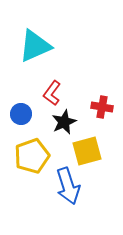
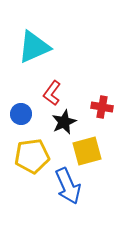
cyan triangle: moved 1 px left, 1 px down
yellow pentagon: rotated 12 degrees clockwise
blue arrow: rotated 6 degrees counterclockwise
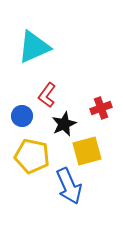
red L-shape: moved 5 px left, 2 px down
red cross: moved 1 px left, 1 px down; rotated 30 degrees counterclockwise
blue circle: moved 1 px right, 2 px down
black star: moved 2 px down
yellow pentagon: rotated 20 degrees clockwise
blue arrow: moved 1 px right
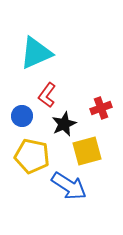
cyan triangle: moved 2 px right, 6 px down
blue arrow: rotated 33 degrees counterclockwise
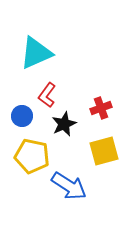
yellow square: moved 17 px right
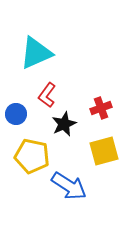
blue circle: moved 6 px left, 2 px up
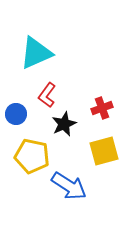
red cross: moved 1 px right
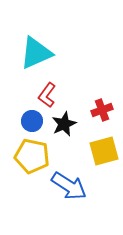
red cross: moved 2 px down
blue circle: moved 16 px right, 7 px down
